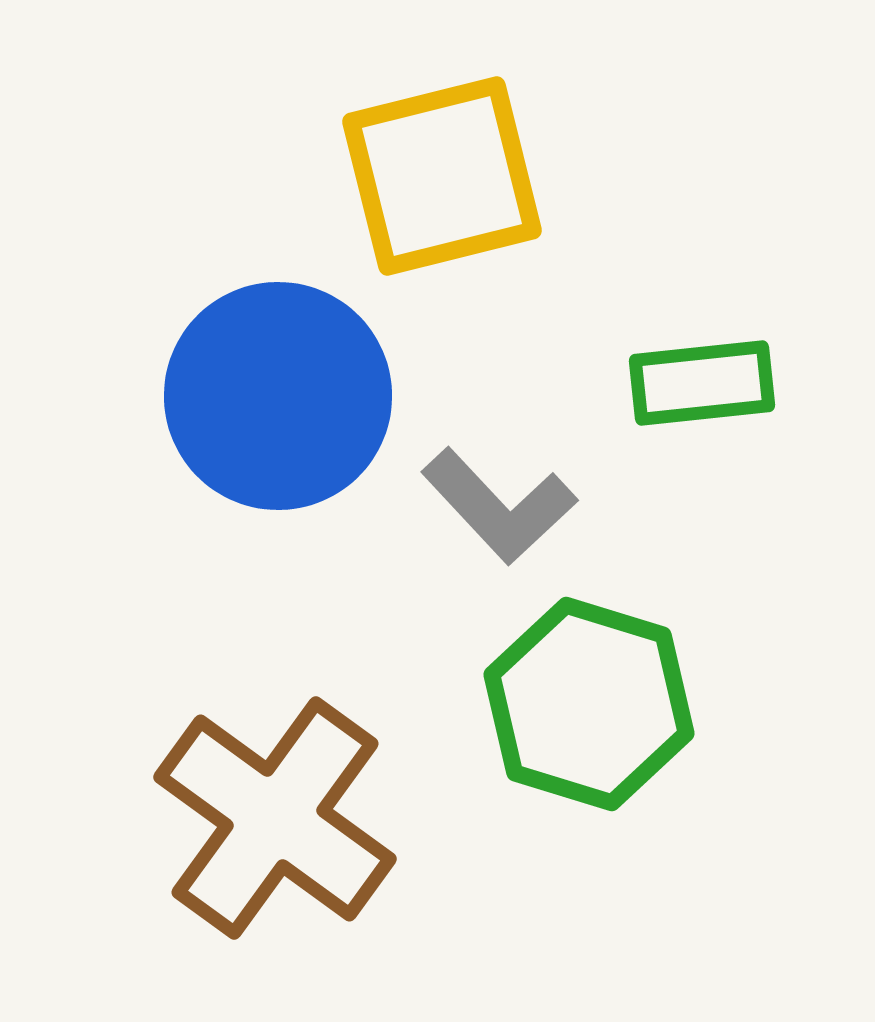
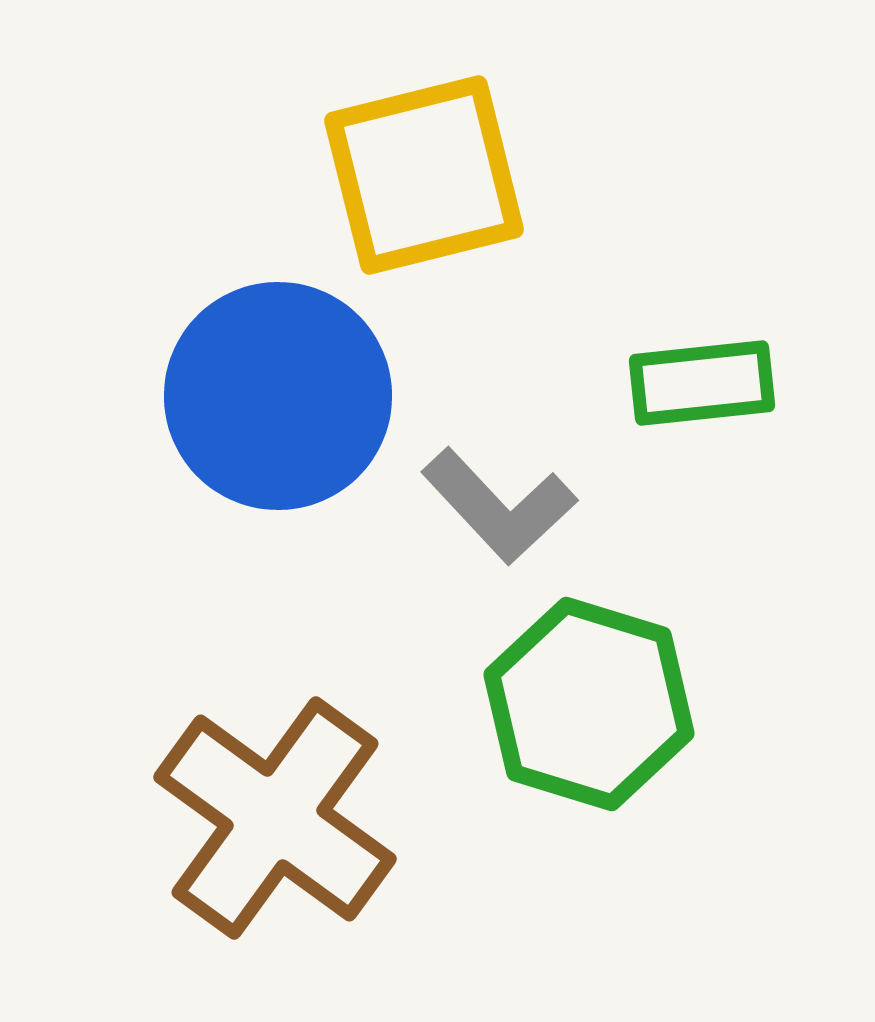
yellow square: moved 18 px left, 1 px up
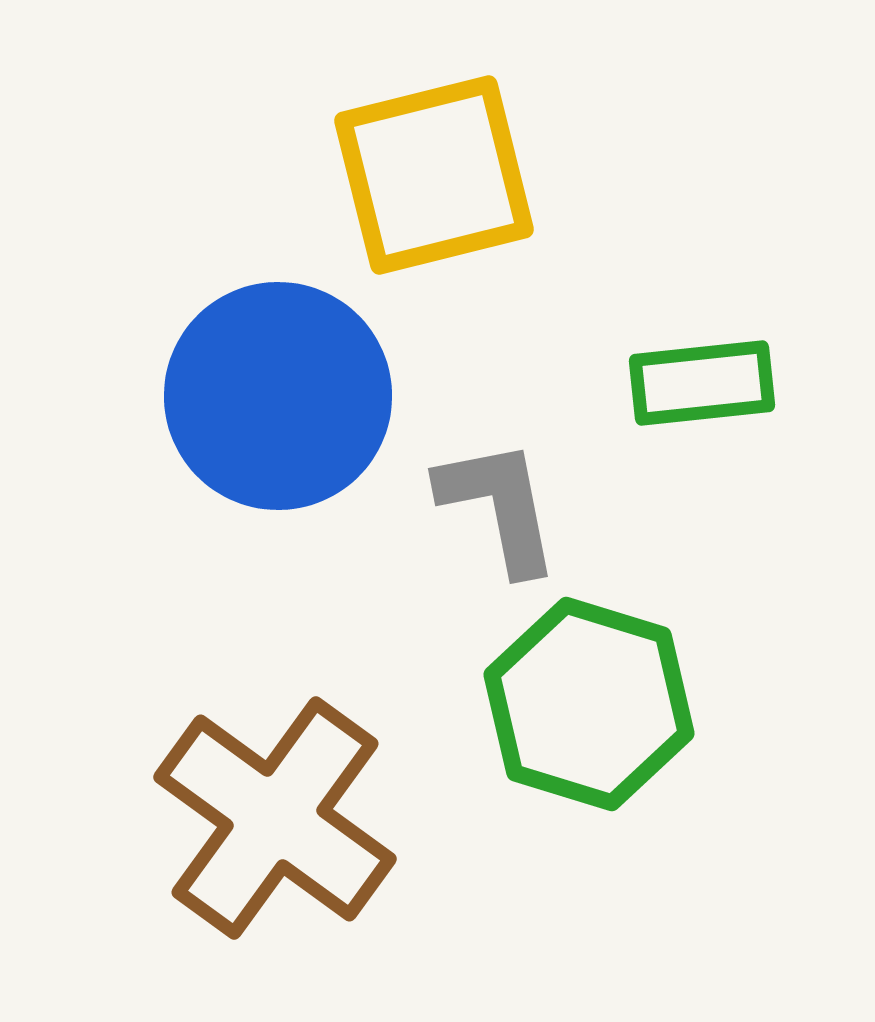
yellow square: moved 10 px right
gray L-shape: rotated 148 degrees counterclockwise
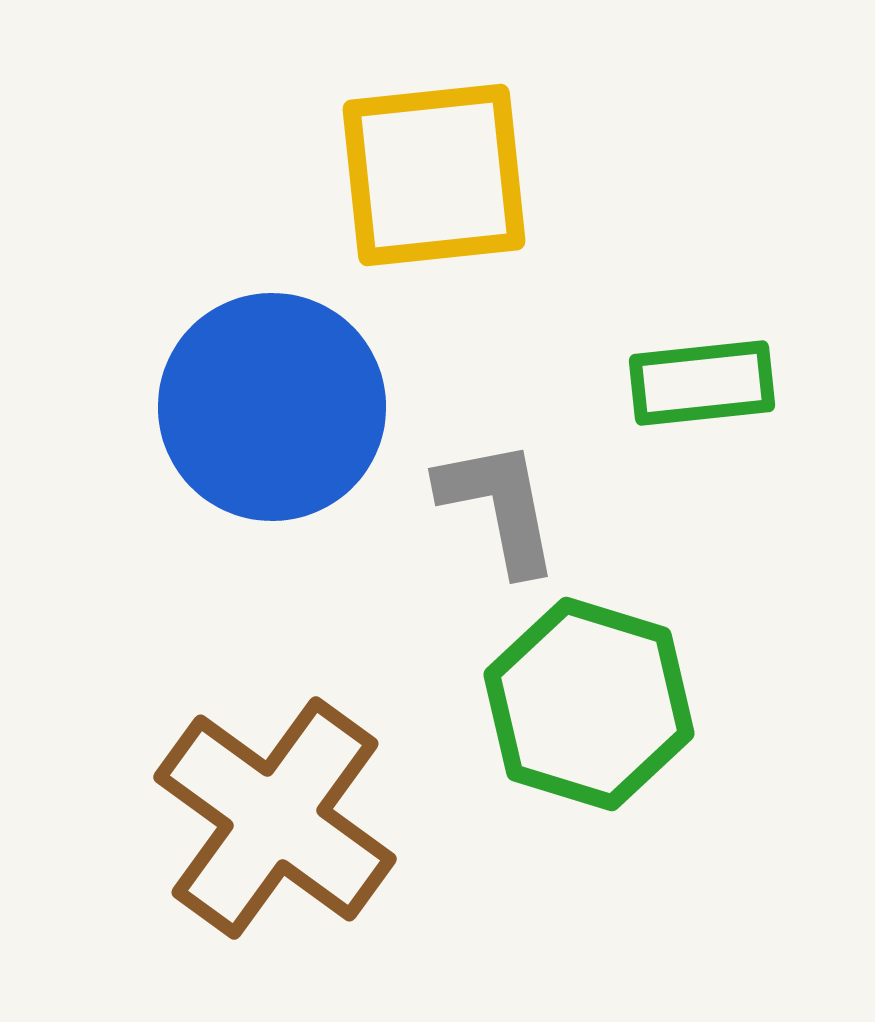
yellow square: rotated 8 degrees clockwise
blue circle: moved 6 px left, 11 px down
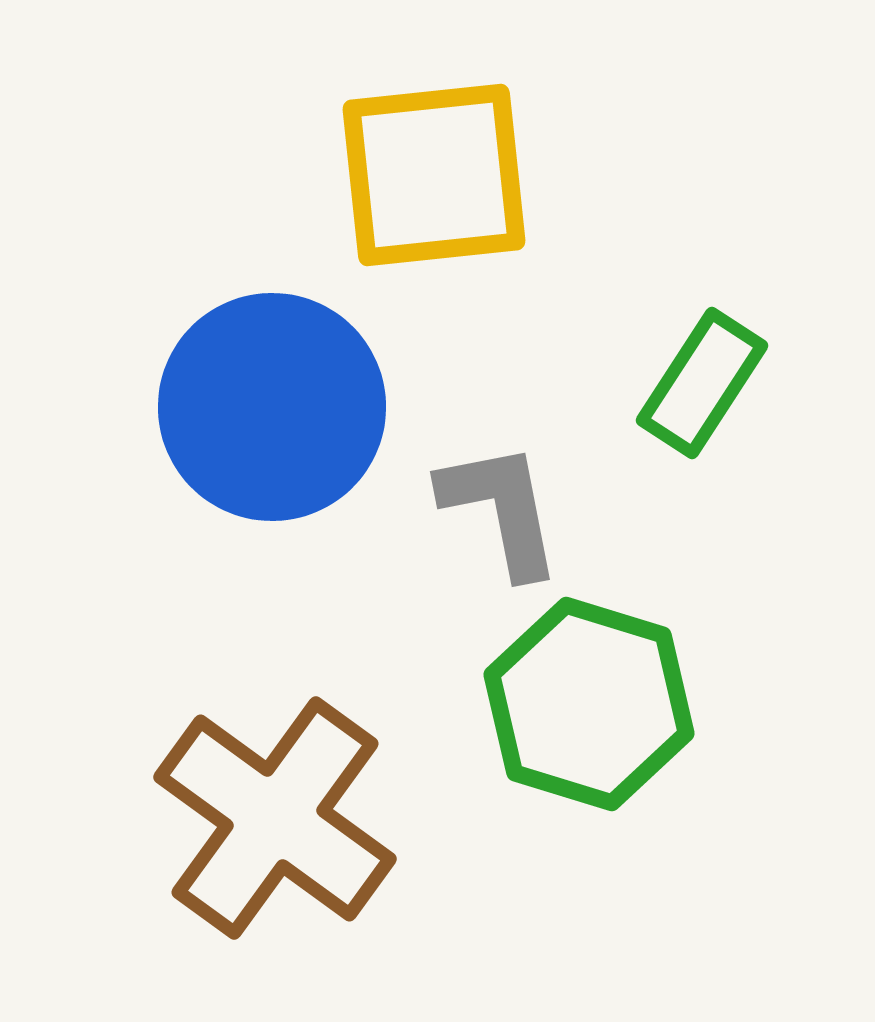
green rectangle: rotated 51 degrees counterclockwise
gray L-shape: moved 2 px right, 3 px down
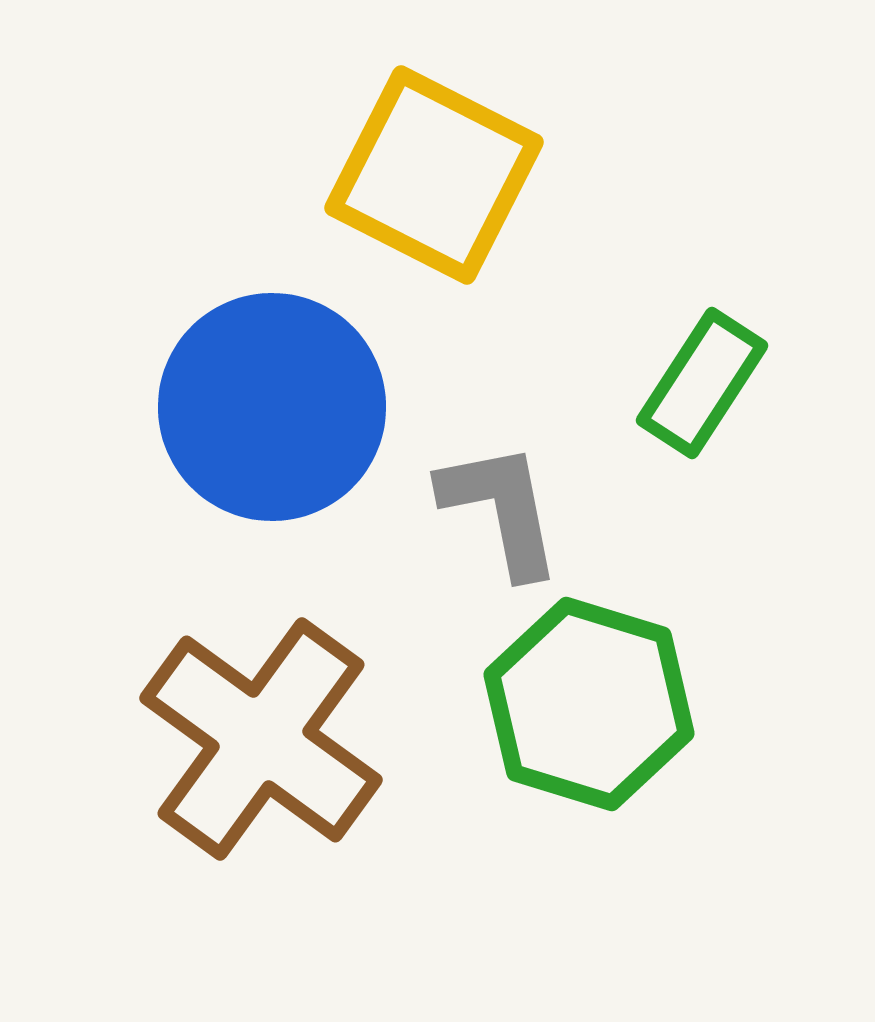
yellow square: rotated 33 degrees clockwise
brown cross: moved 14 px left, 79 px up
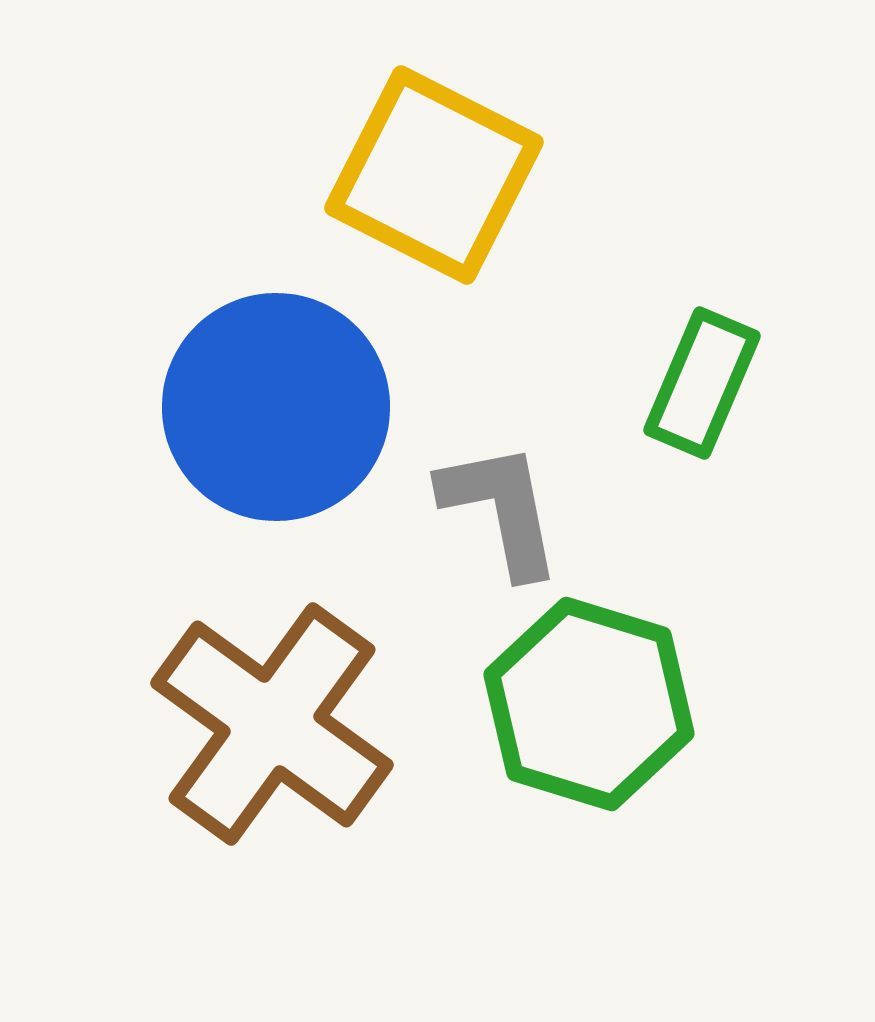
green rectangle: rotated 10 degrees counterclockwise
blue circle: moved 4 px right
brown cross: moved 11 px right, 15 px up
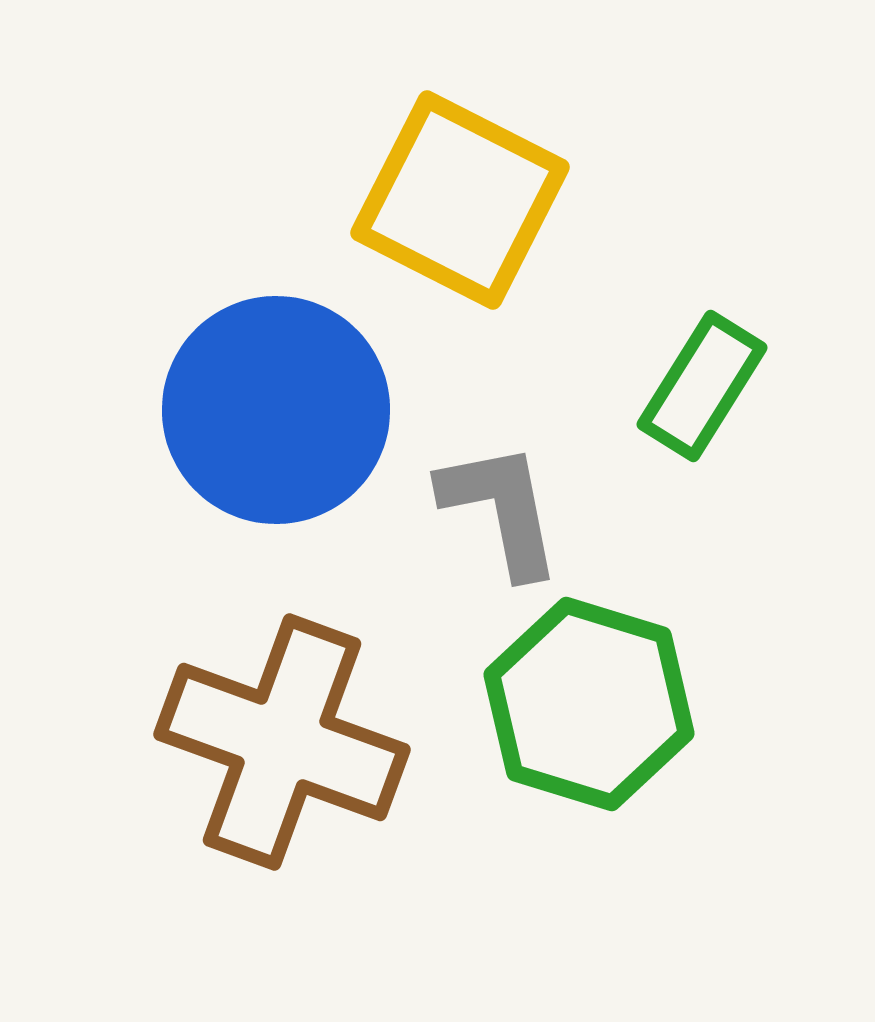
yellow square: moved 26 px right, 25 px down
green rectangle: moved 3 px down; rotated 9 degrees clockwise
blue circle: moved 3 px down
brown cross: moved 10 px right, 18 px down; rotated 16 degrees counterclockwise
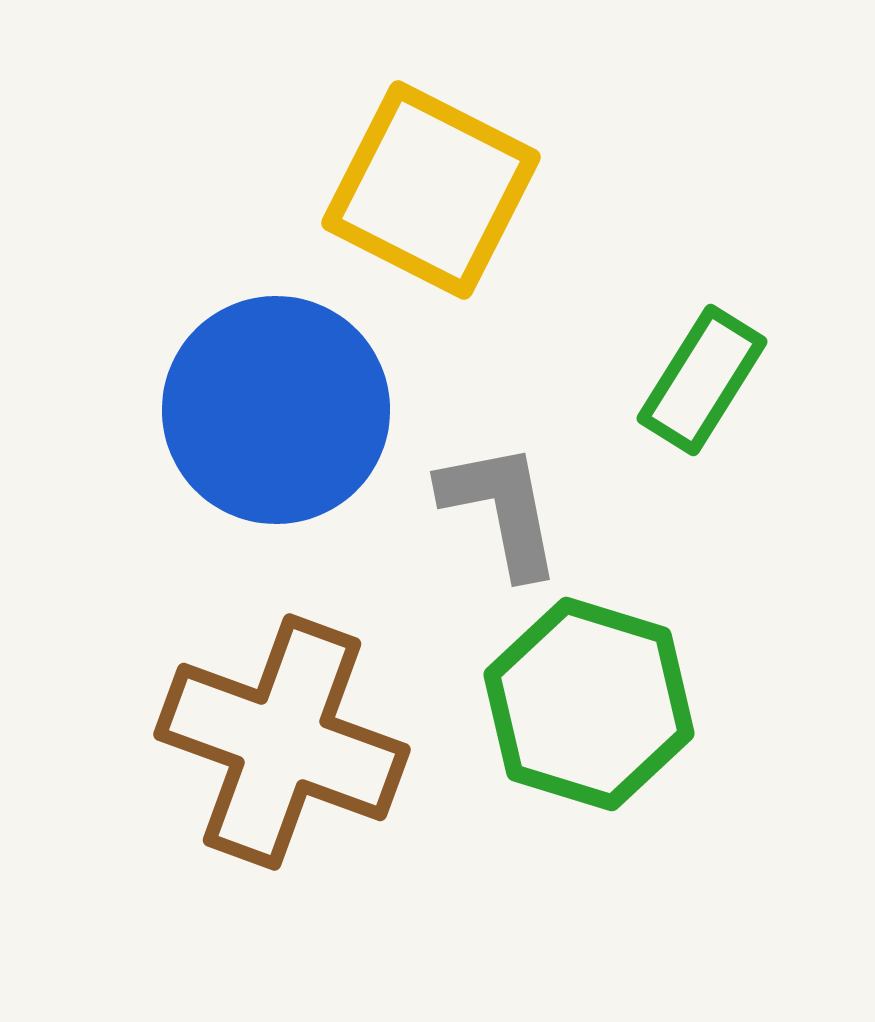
yellow square: moved 29 px left, 10 px up
green rectangle: moved 6 px up
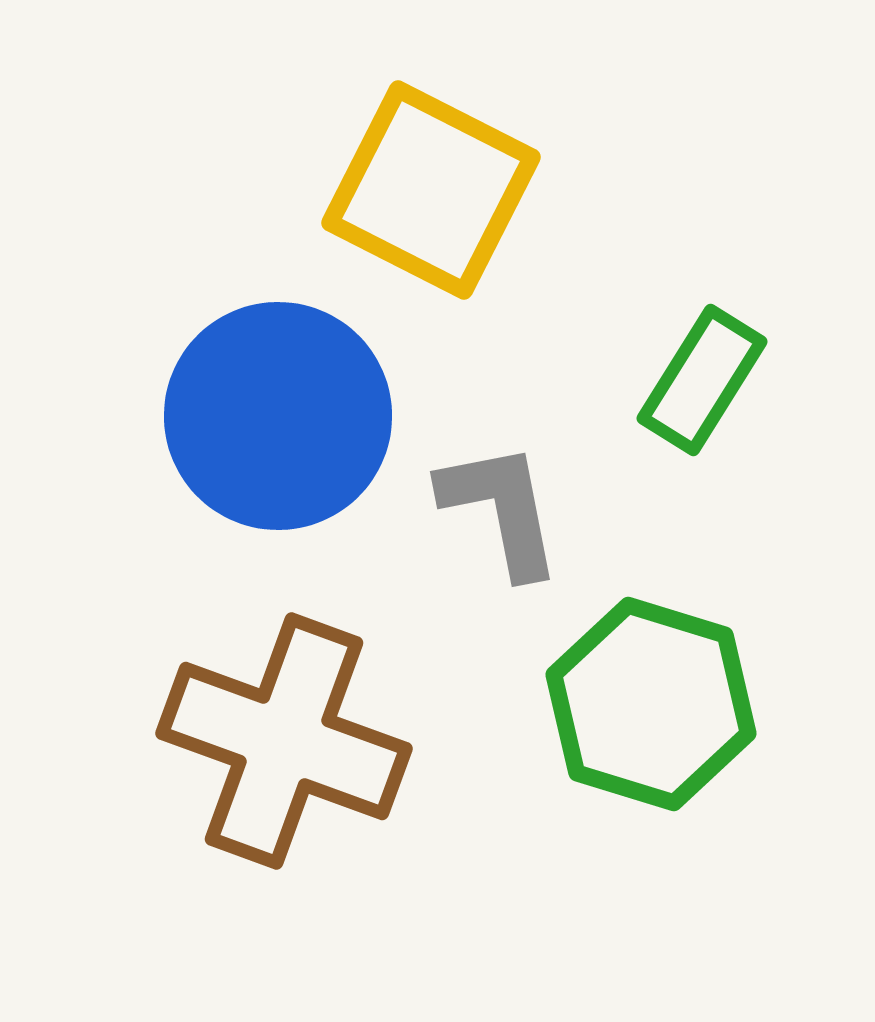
blue circle: moved 2 px right, 6 px down
green hexagon: moved 62 px right
brown cross: moved 2 px right, 1 px up
